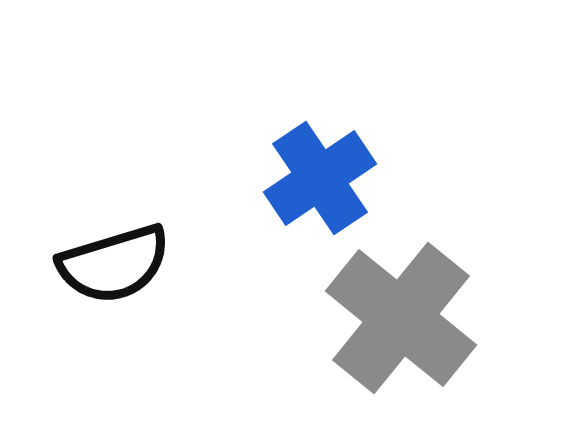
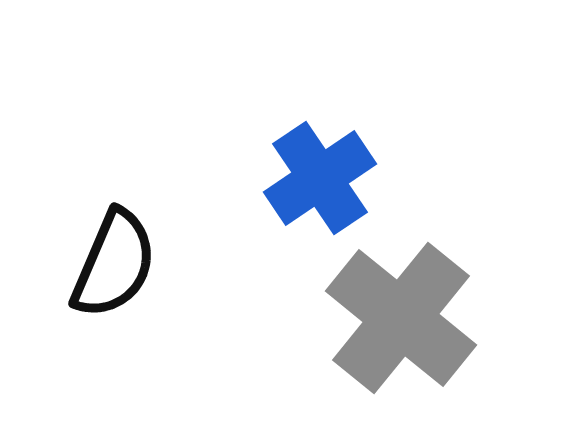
black semicircle: rotated 50 degrees counterclockwise
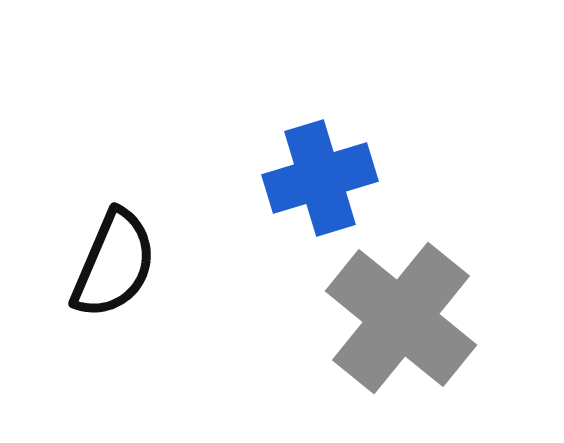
blue cross: rotated 17 degrees clockwise
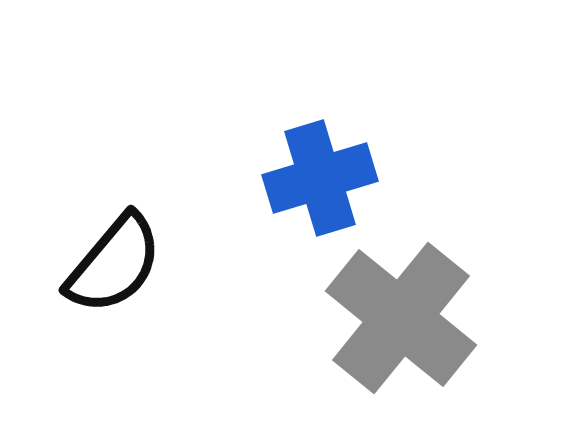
black semicircle: rotated 17 degrees clockwise
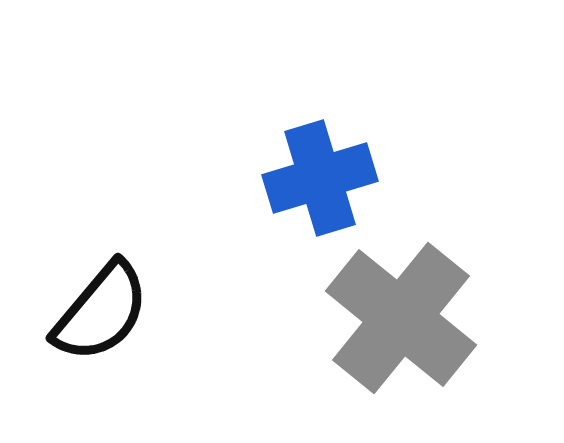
black semicircle: moved 13 px left, 48 px down
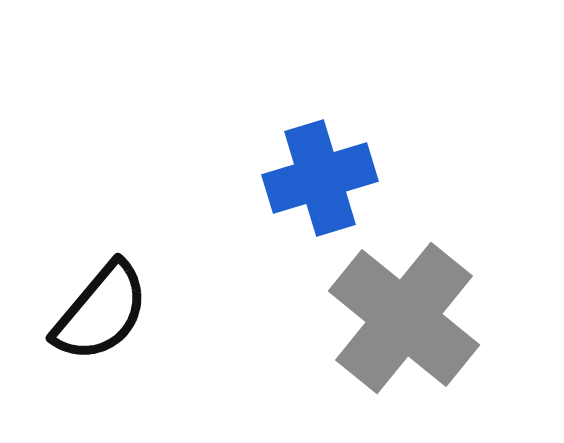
gray cross: moved 3 px right
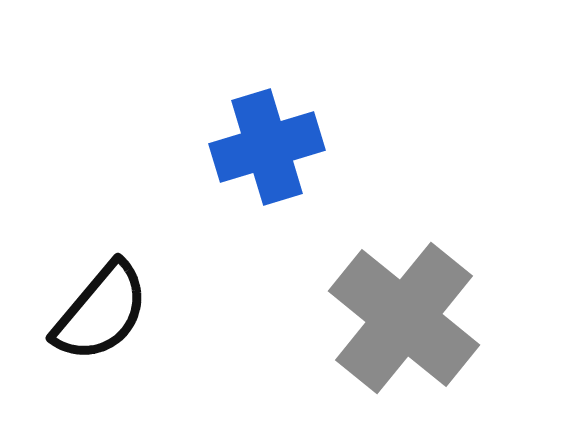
blue cross: moved 53 px left, 31 px up
